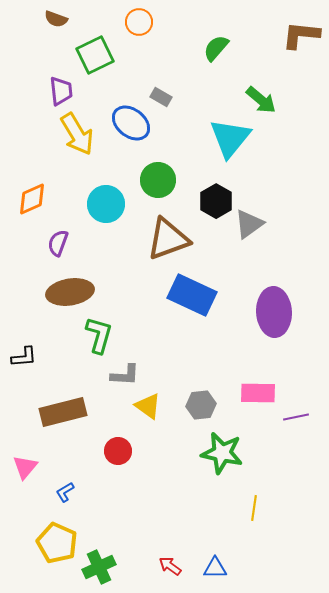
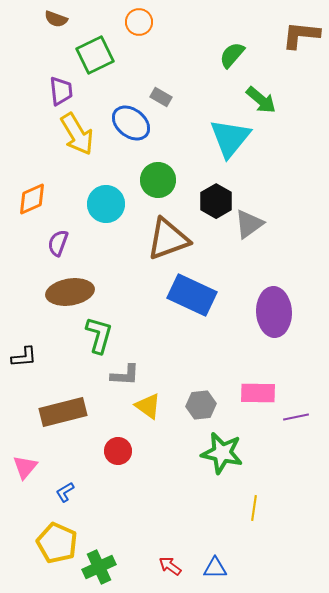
green semicircle: moved 16 px right, 7 px down
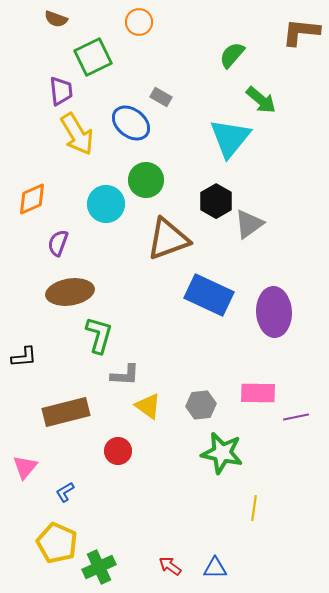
brown L-shape: moved 3 px up
green square: moved 2 px left, 2 px down
green circle: moved 12 px left
blue rectangle: moved 17 px right
brown rectangle: moved 3 px right
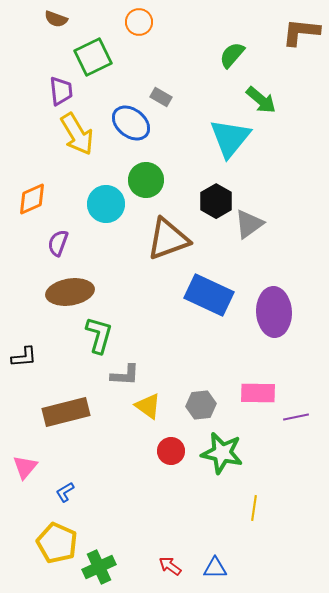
red circle: moved 53 px right
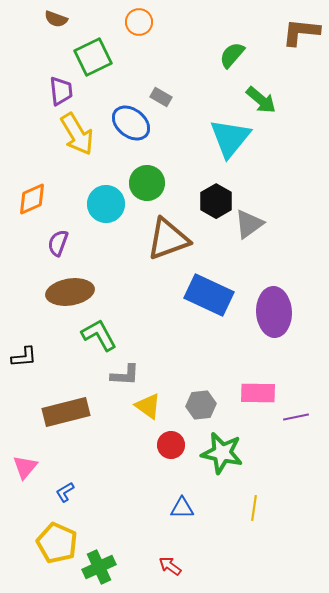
green circle: moved 1 px right, 3 px down
green L-shape: rotated 45 degrees counterclockwise
red circle: moved 6 px up
blue triangle: moved 33 px left, 60 px up
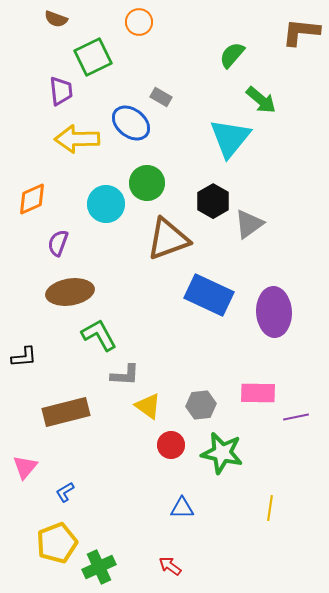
yellow arrow: moved 5 px down; rotated 120 degrees clockwise
black hexagon: moved 3 px left
yellow line: moved 16 px right
yellow pentagon: rotated 27 degrees clockwise
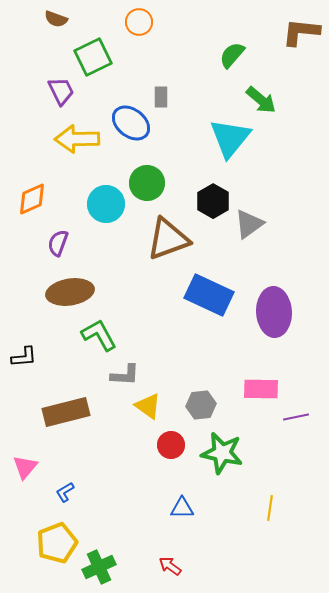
purple trapezoid: rotated 20 degrees counterclockwise
gray rectangle: rotated 60 degrees clockwise
pink rectangle: moved 3 px right, 4 px up
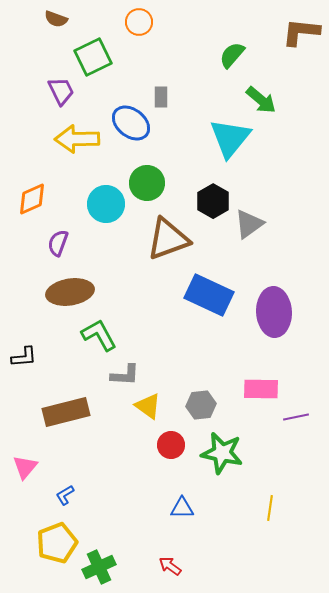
blue L-shape: moved 3 px down
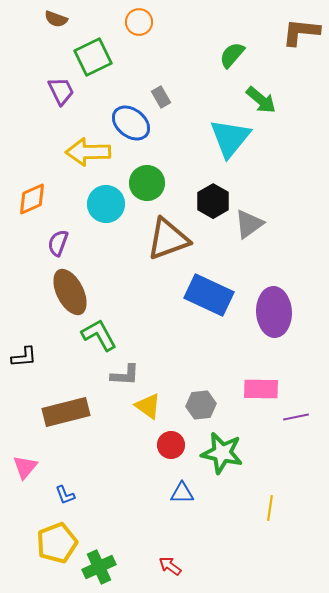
gray rectangle: rotated 30 degrees counterclockwise
yellow arrow: moved 11 px right, 13 px down
brown ellipse: rotated 72 degrees clockwise
blue L-shape: rotated 80 degrees counterclockwise
blue triangle: moved 15 px up
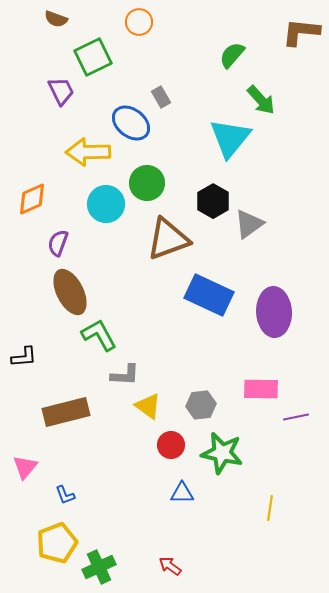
green arrow: rotated 8 degrees clockwise
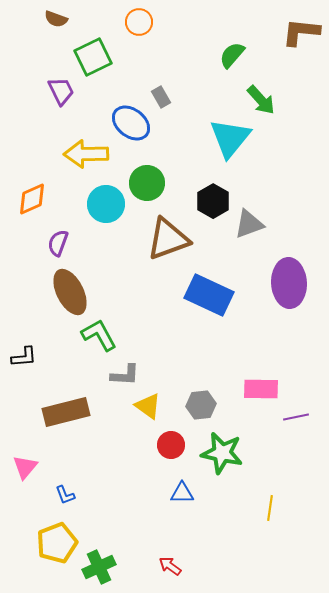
yellow arrow: moved 2 px left, 2 px down
gray triangle: rotated 16 degrees clockwise
purple ellipse: moved 15 px right, 29 px up
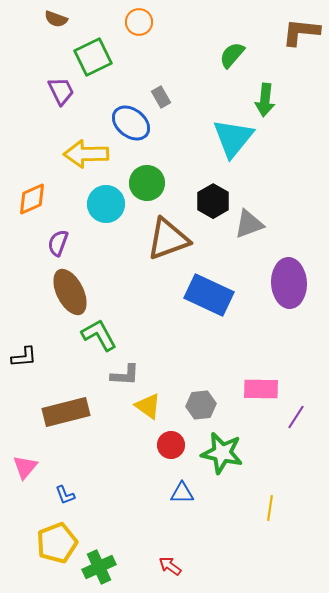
green arrow: moved 4 px right; rotated 48 degrees clockwise
cyan triangle: moved 3 px right
purple line: rotated 45 degrees counterclockwise
